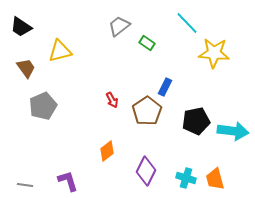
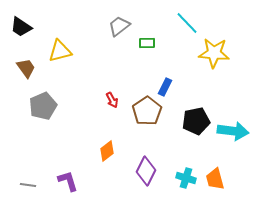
green rectangle: rotated 35 degrees counterclockwise
gray line: moved 3 px right
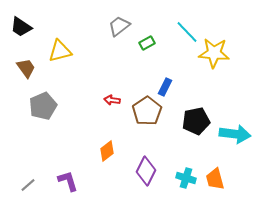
cyan line: moved 9 px down
green rectangle: rotated 28 degrees counterclockwise
red arrow: rotated 126 degrees clockwise
cyan arrow: moved 2 px right, 3 px down
gray line: rotated 49 degrees counterclockwise
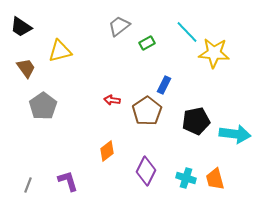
blue rectangle: moved 1 px left, 2 px up
gray pentagon: rotated 12 degrees counterclockwise
gray line: rotated 28 degrees counterclockwise
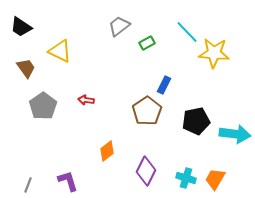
yellow triangle: rotated 40 degrees clockwise
red arrow: moved 26 px left
orange trapezoid: rotated 45 degrees clockwise
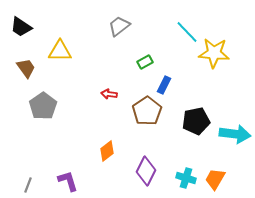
green rectangle: moved 2 px left, 19 px down
yellow triangle: rotated 25 degrees counterclockwise
red arrow: moved 23 px right, 6 px up
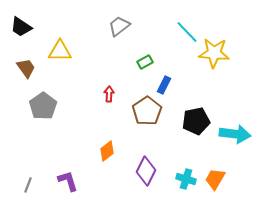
red arrow: rotated 84 degrees clockwise
cyan cross: moved 1 px down
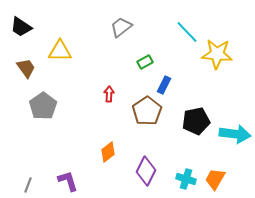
gray trapezoid: moved 2 px right, 1 px down
yellow star: moved 3 px right, 1 px down
orange diamond: moved 1 px right, 1 px down
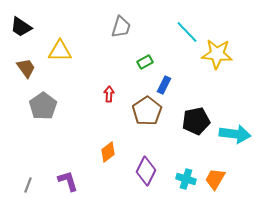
gray trapezoid: rotated 145 degrees clockwise
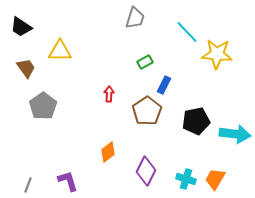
gray trapezoid: moved 14 px right, 9 px up
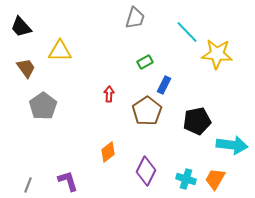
black trapezoid: rotated 15 degrees clockwise
black pentagon: moved 1 px right
cyan arrow: moved 3 px left, 11 px down
